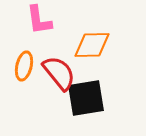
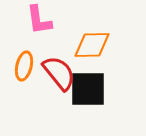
black square: moved 2 px right, 9 px up; rotated 9 degrees clockwise
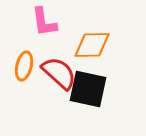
pink L-shape: moved 5 px right, 2 px down
red semicircle: rotated 9 degrees counterclockwise
black square: rotated 12 degrees clockwise
